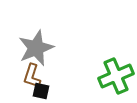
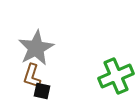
gray star: rotated 6 degrees counterclockwise
black square: moved 1 px right
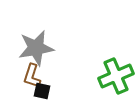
gray star: rotated 18 degrees clockwise
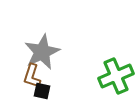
gray star: moved 6 px right, 4 px down; rotated 15 degrees counterclockwise
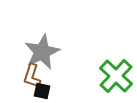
green cross: rotated 24 degrees counterclockwise
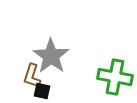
gray star: moved 9 px right, 4 px down; rotated 12 degrees counterclockwise
green cross: moved 1 px left, 1 px down; rotated 32 degrees counterclockwise
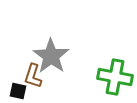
brown L-shape: moved 1 px right
black square: moved 24 px left
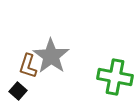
brown L-shape: moved 5 px left, 10 px up
black square: rotated 30 degrees clockwise
